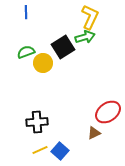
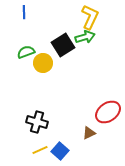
blue line: moved 2 px left
black square: moved 2 px up
black cross: rotated 20 degrees clockwise
brown triangle: moved 5 px left
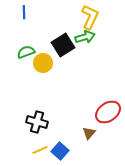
brown triangle: rotated 24 degrees counterclockwise
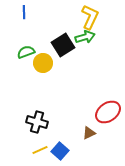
brown triangle: rotated 24 degrees clockwise
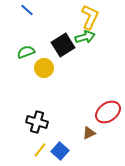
blue line: moved 3 px right, 2 px up; rotated 48 degrees counterclockwise
yellow circle: moved 1 px right, 5 px down
yellow line: rotated 28 degrees counterclockwise
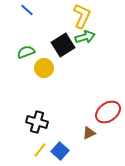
yellow L-shape: moved 8 px left, 1 px up
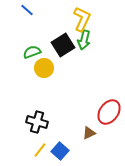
yellow L-shape: moved 3 px down
green arrow: moved 1 px left, 3 px down; rotated 120 degrees clockwise
green semicircle: moved 6 px right
red ellipse: moved 1 px right; rotated 20 degrees counterclockwise
